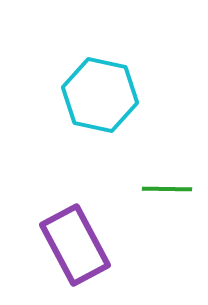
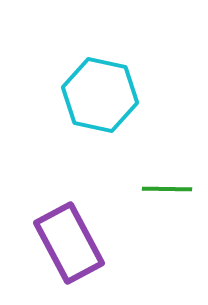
purple rectangle: moved 6 px left, 2 px up
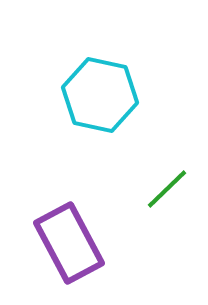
green line: rotated 45 degrees counterclockwise
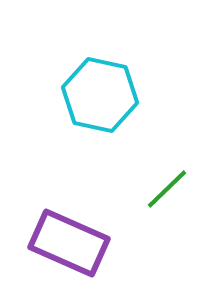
purple rectangle: rotated 38 degrees counterclockwise
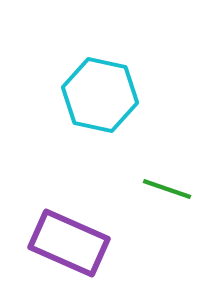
green line: rotated 63 degrees clockwise
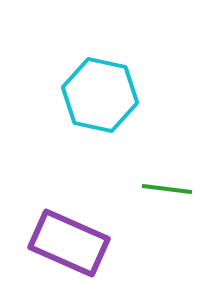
green line: rotated 12 degrees counterclockwise
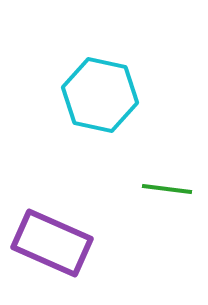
purple rectangle: moved 17 px left
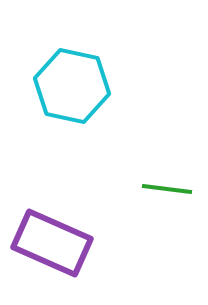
cyan hexagon: moved 28 px left, 9 px up
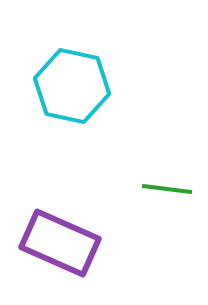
purple rectangle: moved 8 px right
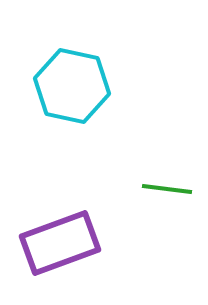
purple rectangle: rotated 44 degrees counterclockwise
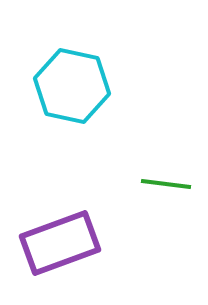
green line: moved 1 px left, 5 px up
